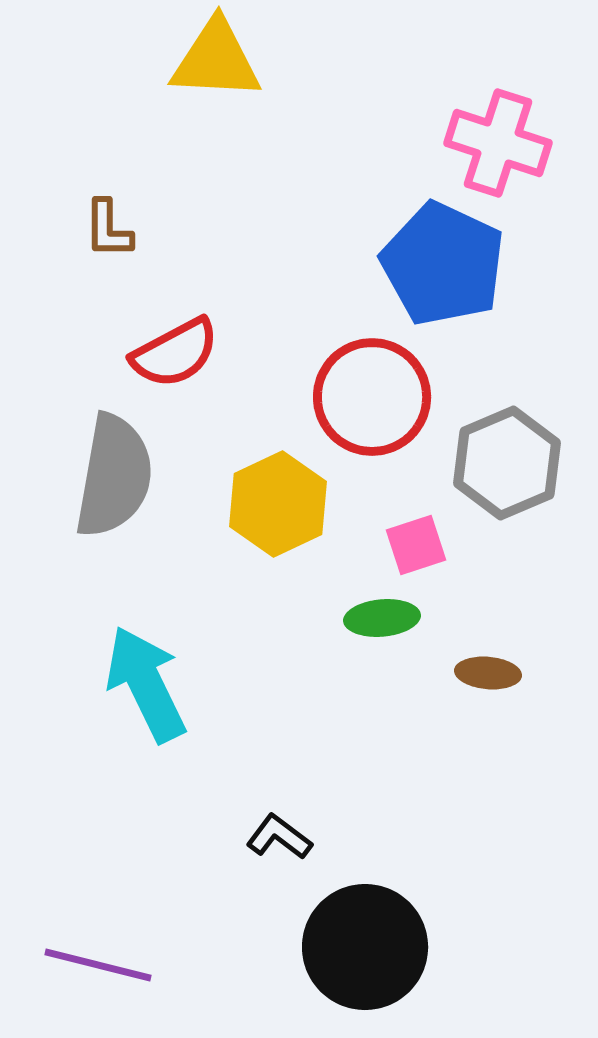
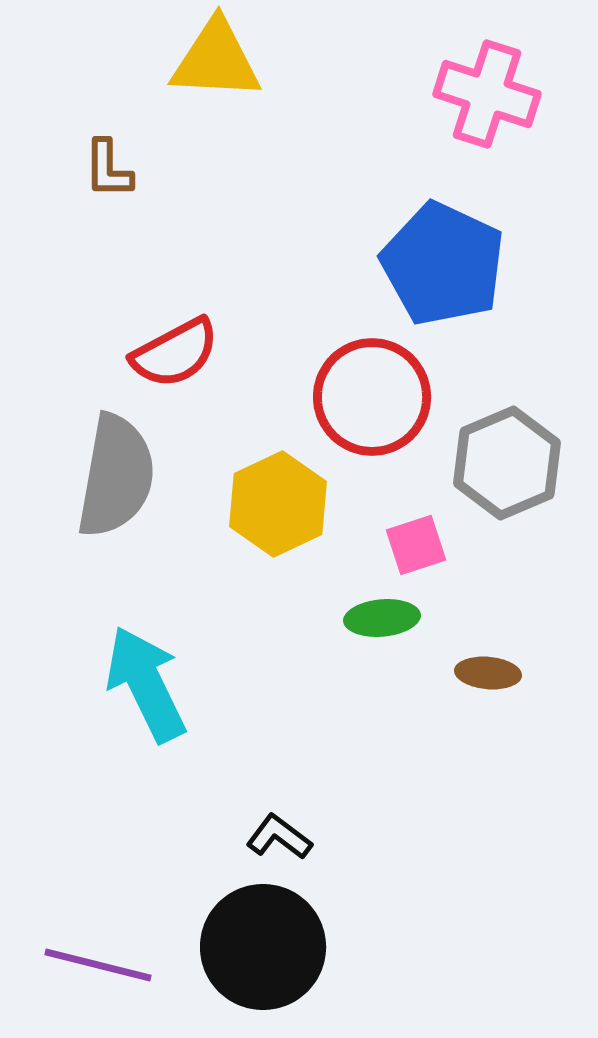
pink cross: moved 11 px left, 49 px up
brown L-shape: moved 60 px up
gray semicircle: moved 2 px right
black circle: moved 102 px left
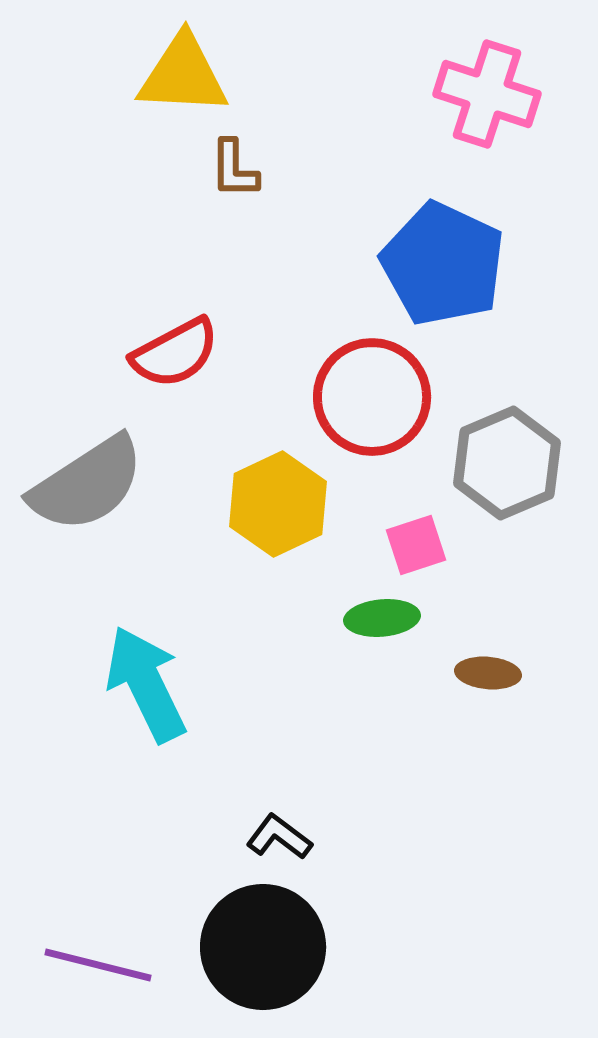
yellow triangle: moved 33 px left, 15 px down
brown L-shape: moved 126 px right
gray semicircle: moved 29 px left, 8 px down; rotated 47 degrees clockwise
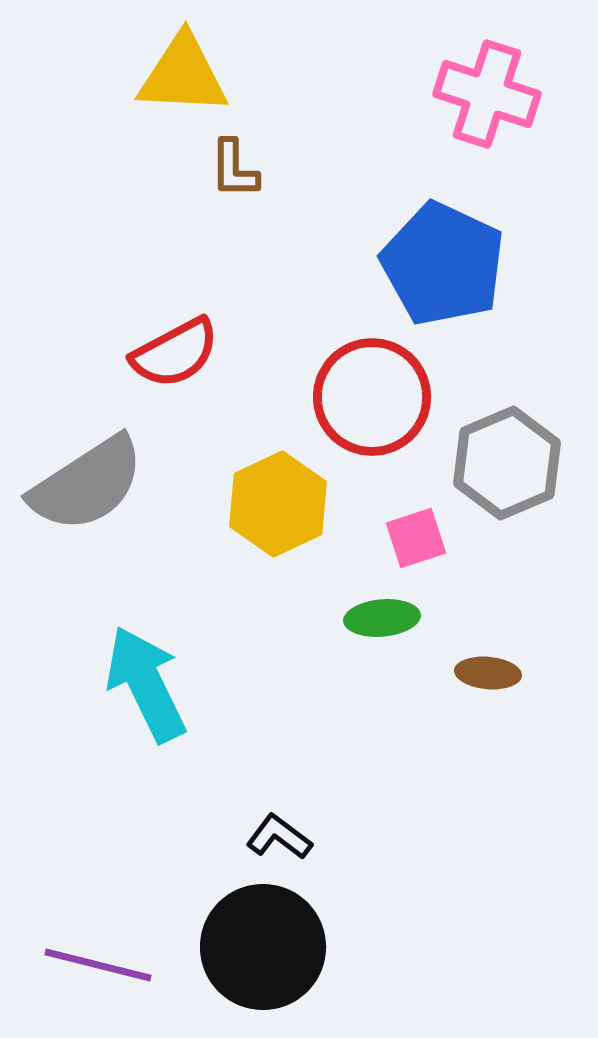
pink square: moved 7 px up
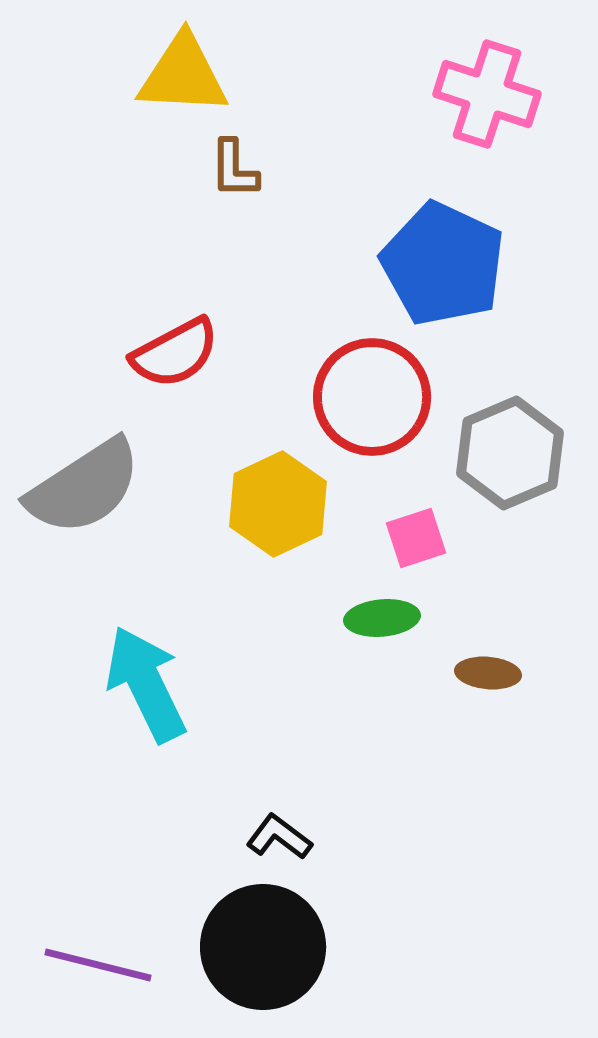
gray hexagon: moved 3 px right, 10 px up
gray semicircle: moved 3 px left, 3 px down
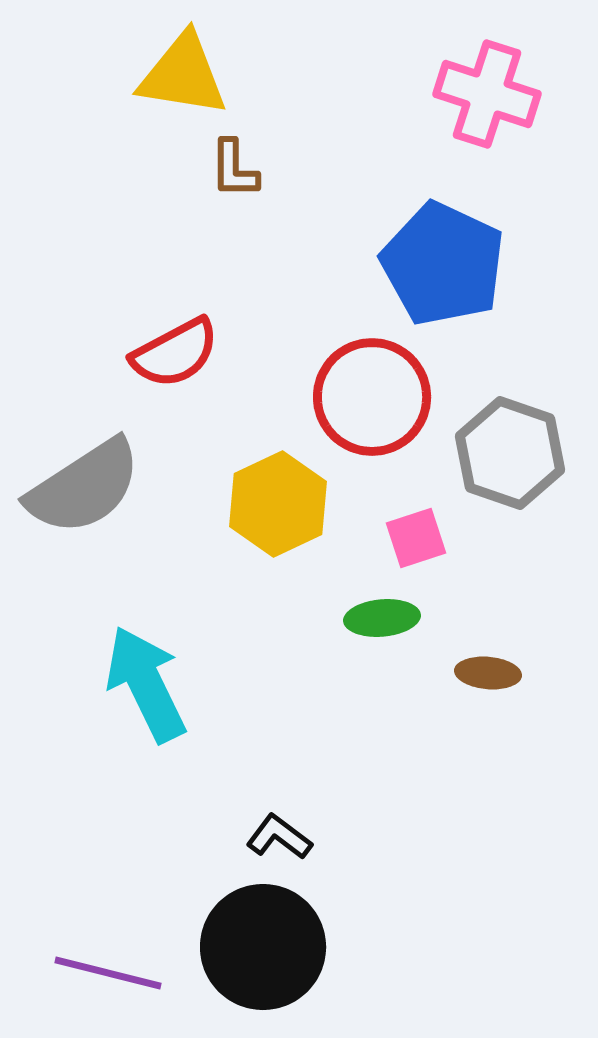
yellow triangle: rotated 6 degrees clockwise
gray hexagon: rotated 18 degrees counterclockwise
purple line: moved 10 px right, 8 px down
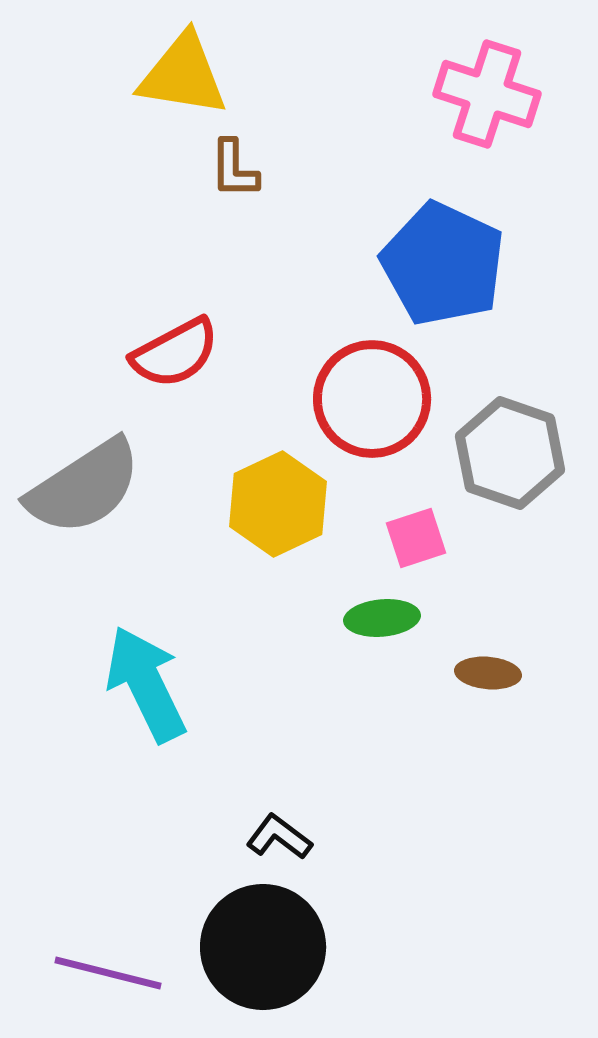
red circle: moved 2 px down
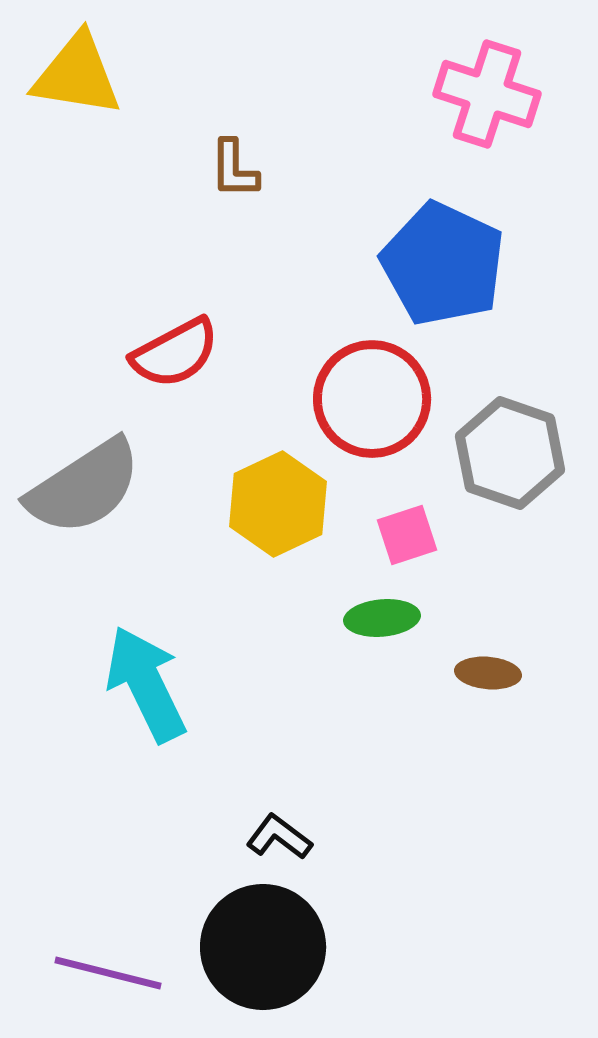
yellow triangle: moved 106 px left
pink square: moved 9 px left, 3 px up
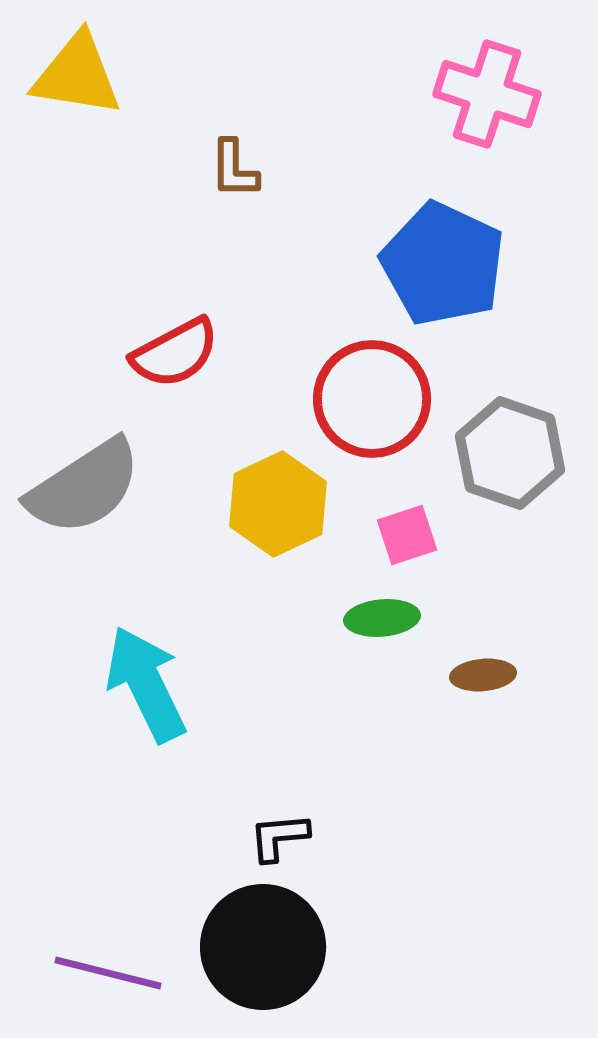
brown ellipse: moved 5 px left, 2 px down; rotated 10 degrees counterclockwise
black L-shape: rotated 42 degrees counterclockwise
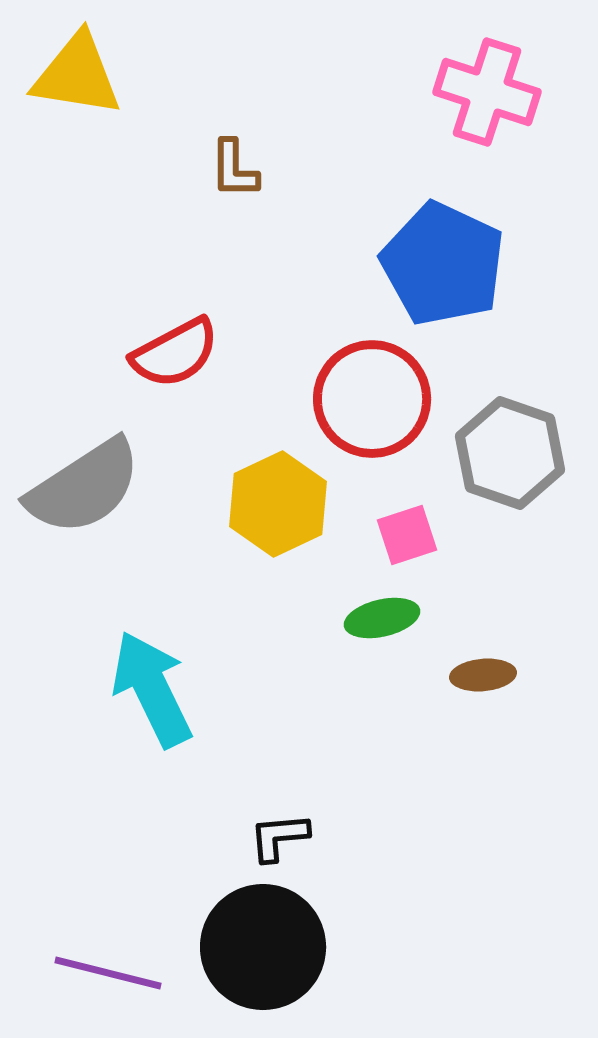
pink cross: moved 2 px up
green ellipse: rotated 8 degrees counterclockwise
cyan arrow: moved 6 px right, 5 px down
